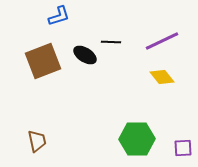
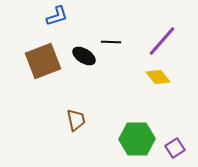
blue L-shape: moved 2 px left
purple line: rotated 24 degrees counterclockwise
black ellipse: moved 1 px left, 1 px down
yellow diamond: moved 4 px left
brown trapezoid: moved 39 px right, 21 px up
purple square: moved 8 px left; rotated 30 degrees counterclockwise
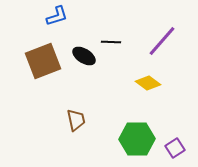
yellow diamond: moved 10 px left, 6 px down; rotated 15 degrees counterclockwise
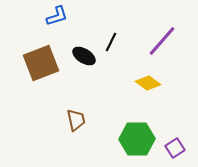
black line: rotated 66 degrees counterclockwise
brown square: moved 2 px left, 2 px down
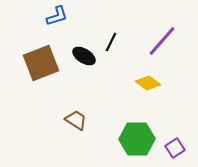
brown trapezoid: rotated 45 degrees counterclockwise
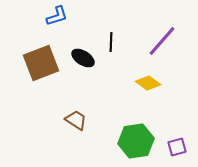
black line: rotated 24 degrees counterclockwise
black ellipse: moved 1 px left, 2 px down
green hexagon: moved 1 px left, 2 px down; rotated 8 degrees counterclockwise
purple square: moved 2 px right, 1 px up; rotated 18 degrees clockwise
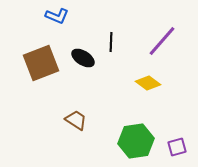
blue L-shape: rotated 40 degrees clockwise
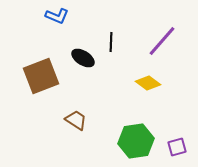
brown square: moved 13 px down
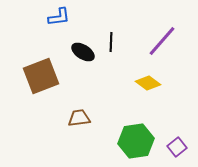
blue L-shape: moved 2 px right, 1 px down; rotated 30 degrees counterclockwise
black ellipse: moved 6 px up
brown trapezoid: moved 3 px right, 2 px up; rotated 40 degrees counterclockwise
purple square: rotated 24 degrees counterclockwise
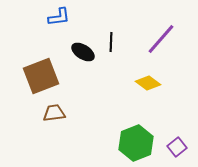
purple line: moved 1 px left, 2 px up
brown trapezoid: moved 25 px left, 5 px up
green hexagon: moved 2 px down; rotated 12 degrees counterclockwise
